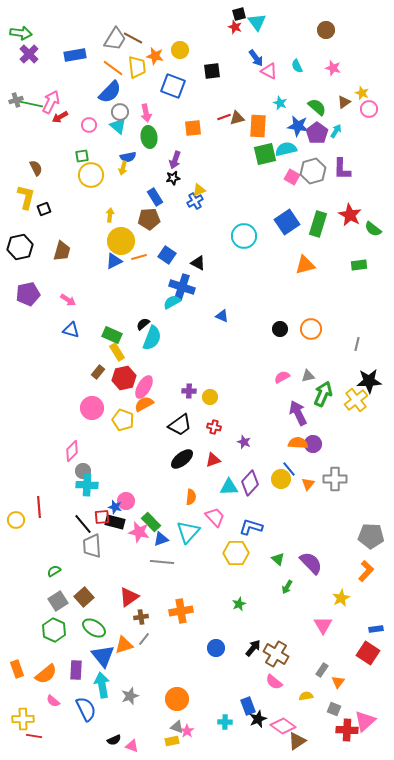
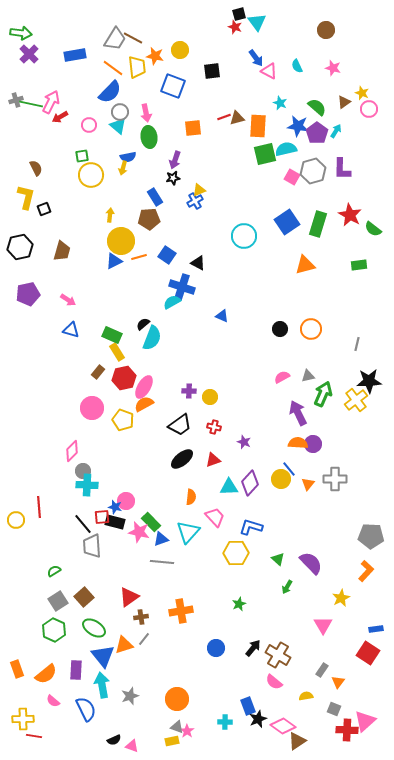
brown cross at (276, 654): moved 2 px right, 1 px down
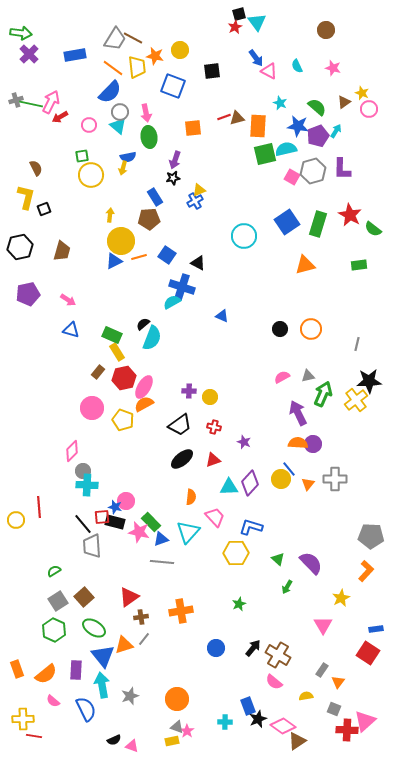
red star at (235, 27): rotated 24 degrees clockwise
purple pentagon at (317, 133): moved 1 px right, 3 px down; rotated 15 degrees clockwise
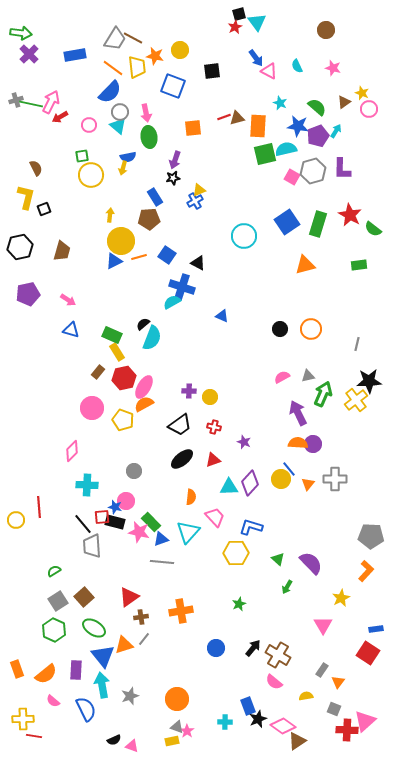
gray circle at (83, 471): moved 51 px right
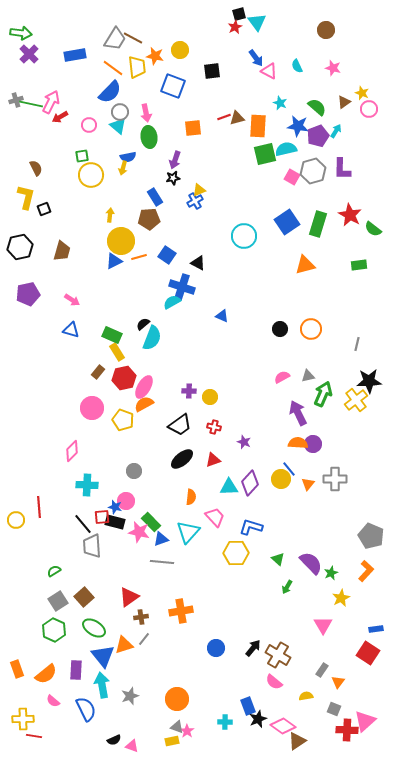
pink arrow at (68, 300): moved 4 px right
gray pentagon at (371, 536): rotated 20 degrees clockwise
green star at (239, 604): moved 92 px right, 31 px up
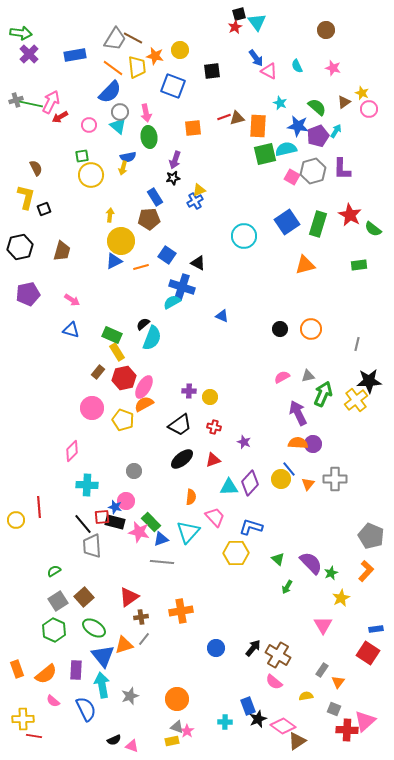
orange line at (139, 257): moved 2 px right, 10 px down
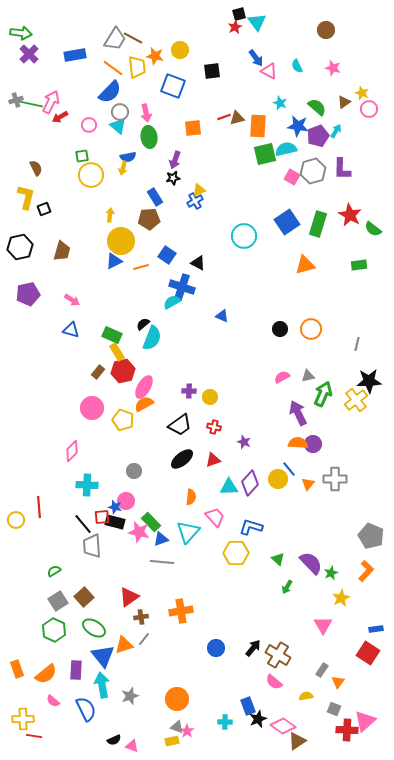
red hexagon at (124, 378): moved 1 px left, 7 px up
yellow circle at (281, 479): moved 3 px left
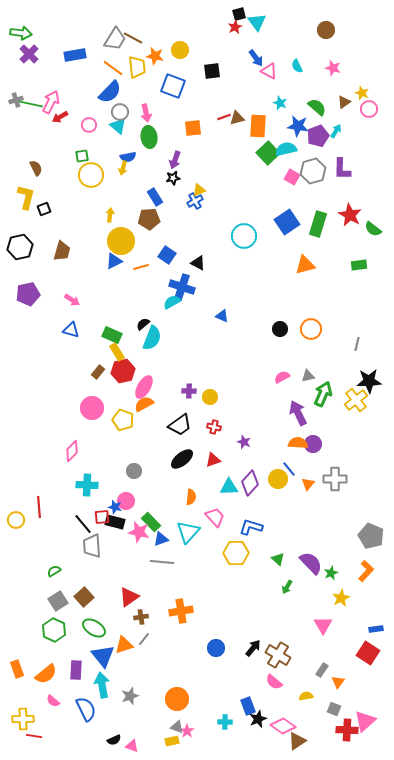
green square at (265, 154): moved 3 px right, 1 px up; rotated 30 degrees counterclockwise
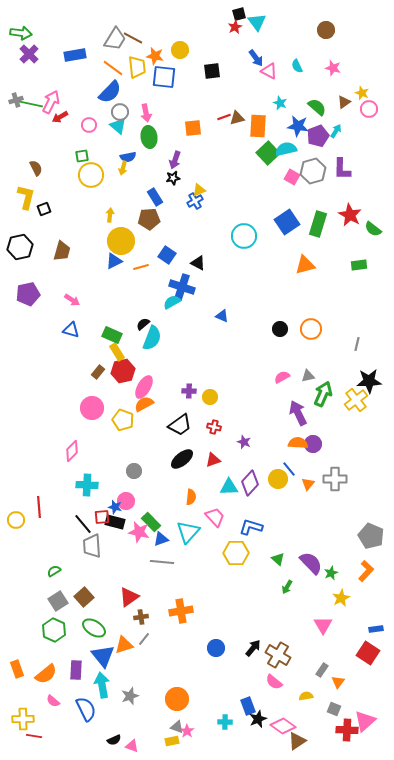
blue square at (173, 86): moved 9 px left, 9 px up; rotated 15 degrees counterclockwise
